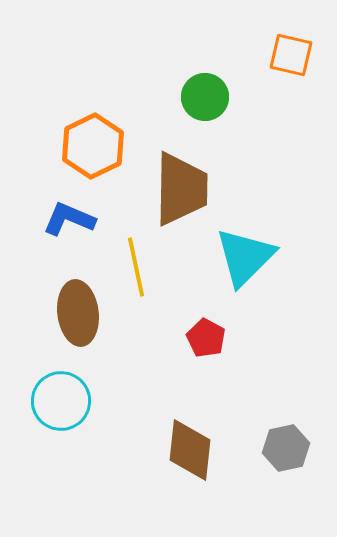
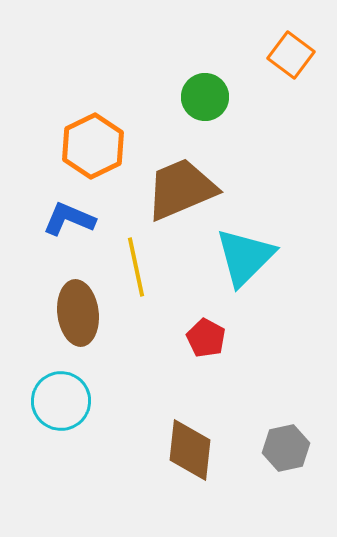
orange square: rotated 24 degrees clockwise
brown trapezoid: rotated 114 degrees counterclockwise
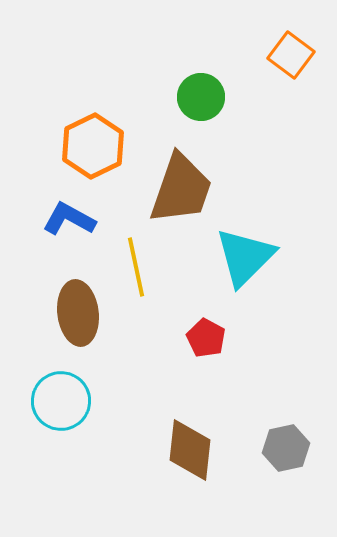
green circle: moved 4 px left
brown trapezoid: rotated 132 degrees clockwise
blue L-shape: rotated 6 degrees clockwise
